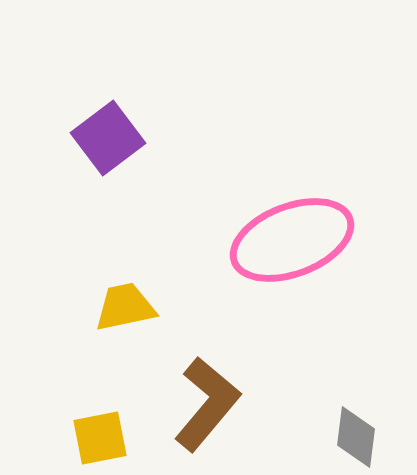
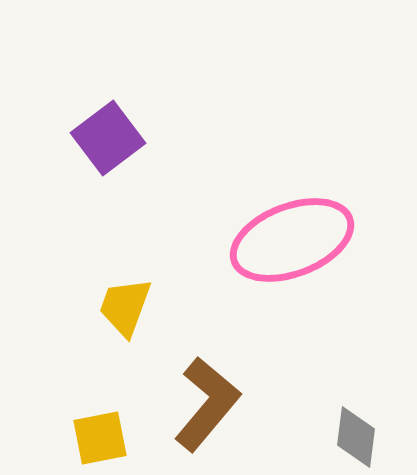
yellow trapezoid: rotated 58 degrees counterclockwise
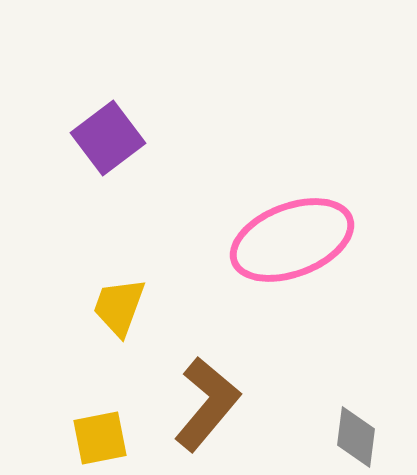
yellow trapezoid: moved 6 px left
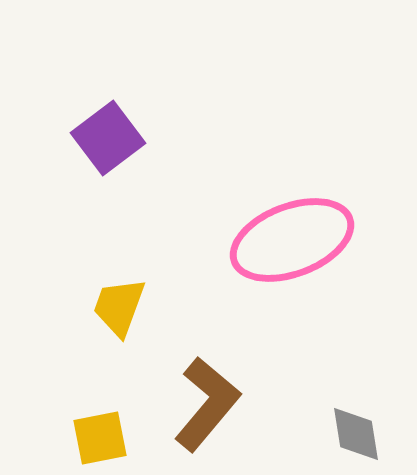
gray diamond: moved 3 px up; rotated 16 degrees counterclockwise
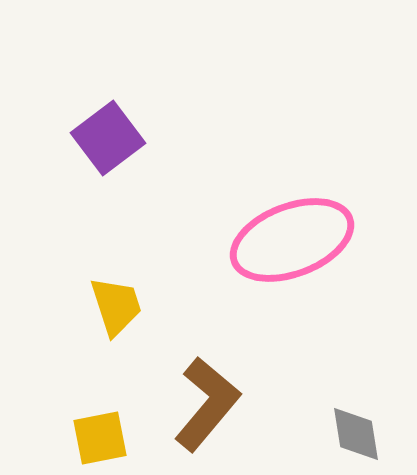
yellow trapezoid: moved 3 px left, 1 px up; rotated 142 degrees clockwise
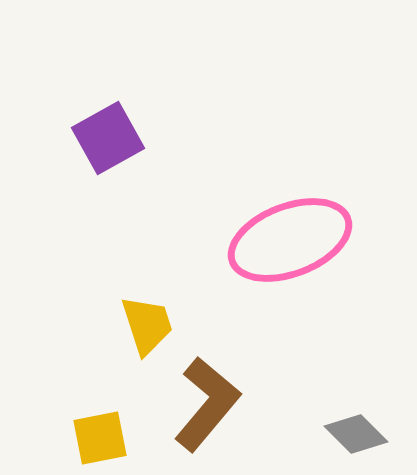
purple square: rotated 8 degrees clockwise
pink ellipse: moved 2 px left
yellow trapezoid: moved 31 px right, 19 px down
gray diamond: rotated 36 degrees counterclockwise
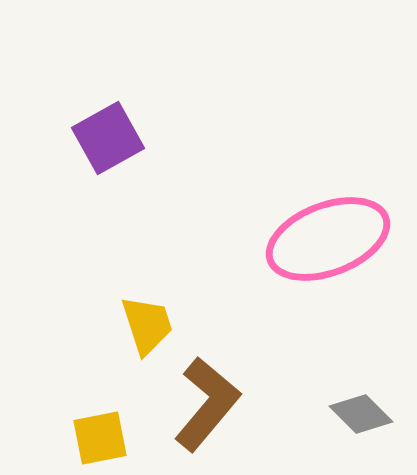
pink ellipse: moved 38 px right, 1 px up
gray diamond: moved 5 px right, 20 px up
